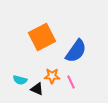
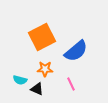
blue semicircle: rotated 15 degrees clockwise
orange star: moved 7 px left, 7 px up
pink line: moved 2 px down
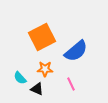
cyan semicircle: moved 2 px up; rotated 32 degrees clockwise
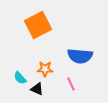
orange square: moved 4 px left, 12 px up
blue semicircle: moved 4 px right, 5 px down; rotated 45 degrees clockwise
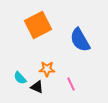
blue semicircle: moved 16 px up; rotated 55 degrees clockwise
orange star: moved 2 px right
black triangle: moved 2 px up
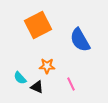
orange star: moved 3 px up
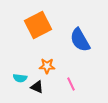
cyan semicircle: rotated 40 degrees counterclockwise
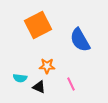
black triangle: moved 2 px right
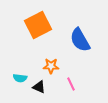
orange star: moved 4 px right
